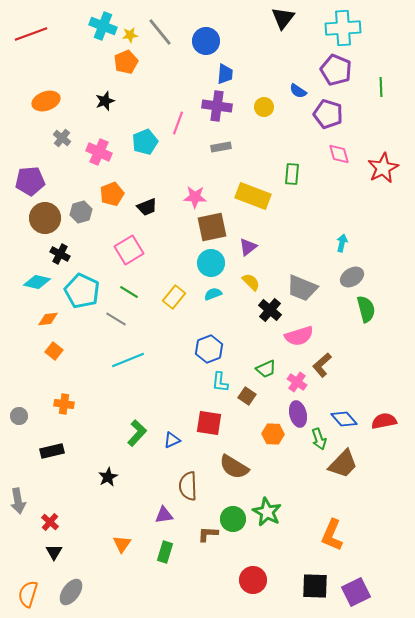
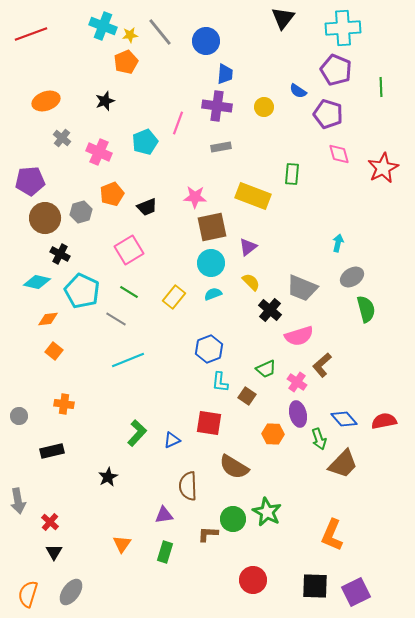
cyan arrow at (342, 243): moved 4 px left
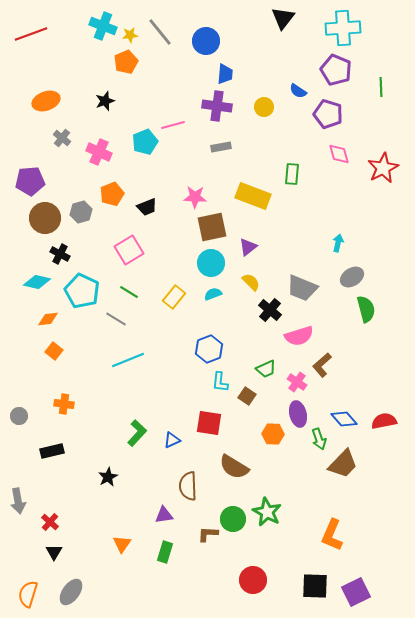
pink line at (178, 123): moved 5 px left, 2 px down; rotated 55 degrees clockwise
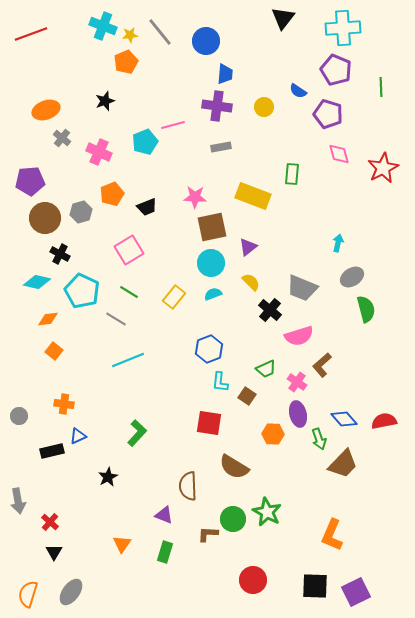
orange ellipse at (46, 101): moved 9 px down
blue triangle at (172, 440): moved 94 px left, 4 px up
purple triangle at (164, 515): rotated 30 degrees clockwise
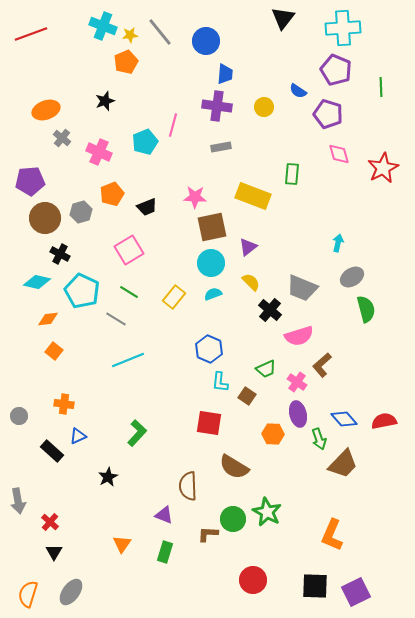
pink line at (173, 125): rotated 60 degrees counterclockwise
blue hexagon at (209, 349): rotated 16 degrees counterclockwise
black rectangle at (52, 451): rotated 55 degrees clockwise
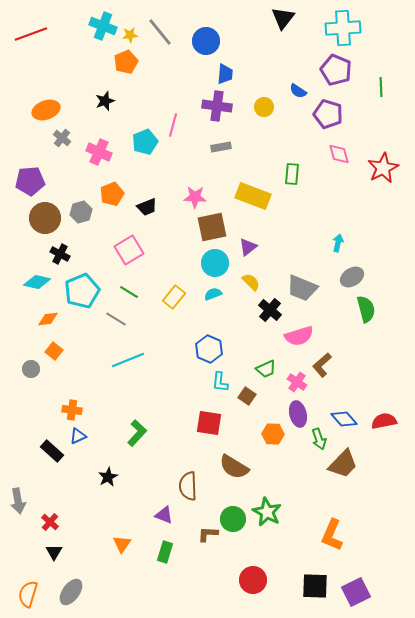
cyan circle at (211, 263): moved 4 px right
cyan pentagon at (82, 291): rotated 24 degrees clockwise
orange cross at (64, 404): moved 8 px right, 6 px down
gray circle at (19, 416): moved 12 px right, 47 px up
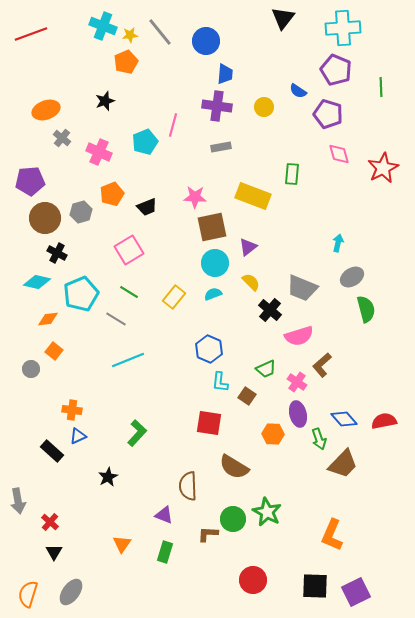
black cross at (60, 254): moved 3 px left, 1 px up
cyan pentagon at (82, 291): moved 1 px left, 3 px down
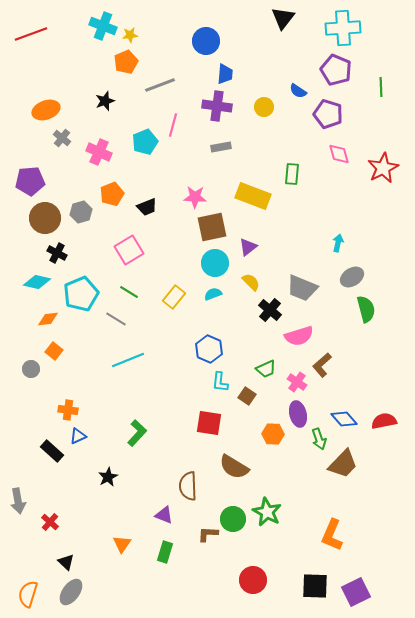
gray line at (160, 32): moved 53 px down; rotated 72 degrees counterclockwise
orange cross at (72, 410): moved 4 px left
black triangle at (54, 552): moved 12 px right, 10 px down; rotated 18 degrees counterclockwise
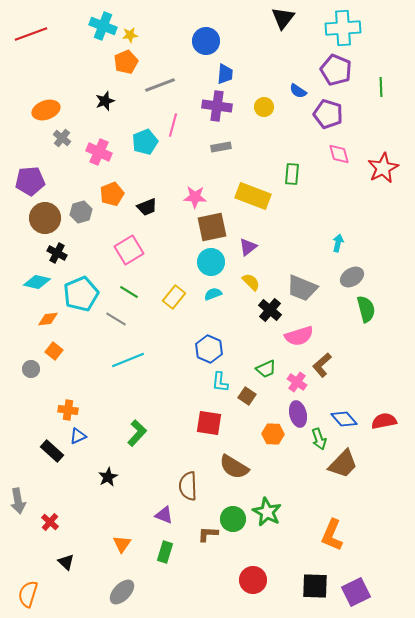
cyan circle at (215, 263): moved 4 px left, 1 px up
gray ellipse at (71, 592): moved 51 px right; rotated 8 degrees clockwise
